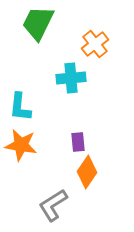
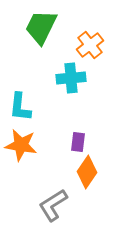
green trapezoid: moved 3 px right, 4 px down
orange cross: moved 5 px left, 1 px down
purple rectangle: rotated 12 degrees clockwise
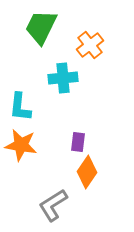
cyan cross: moved 8 px left
